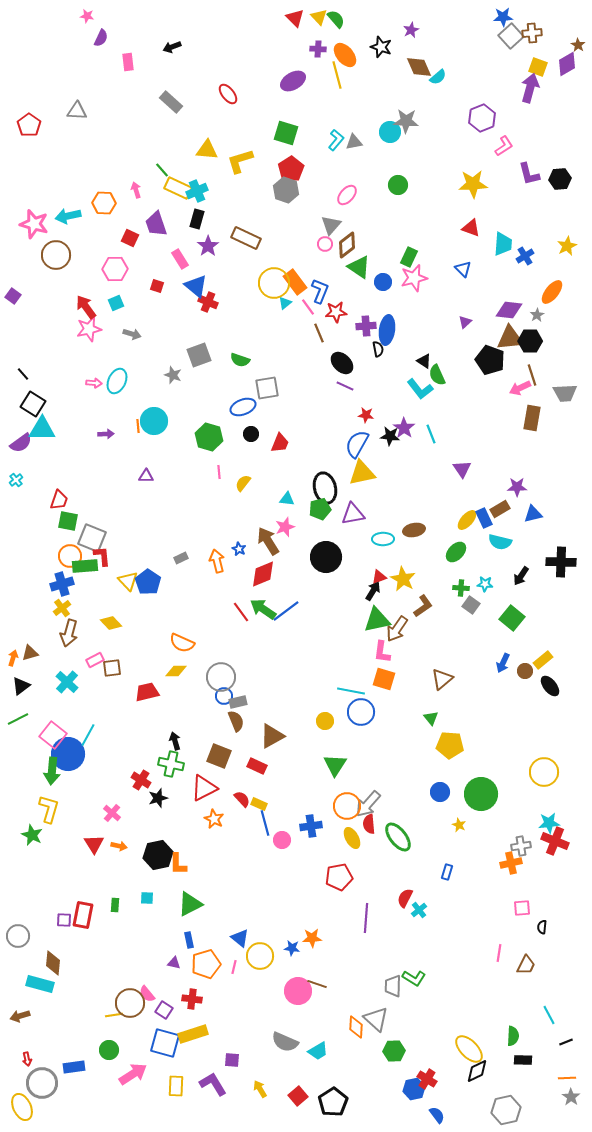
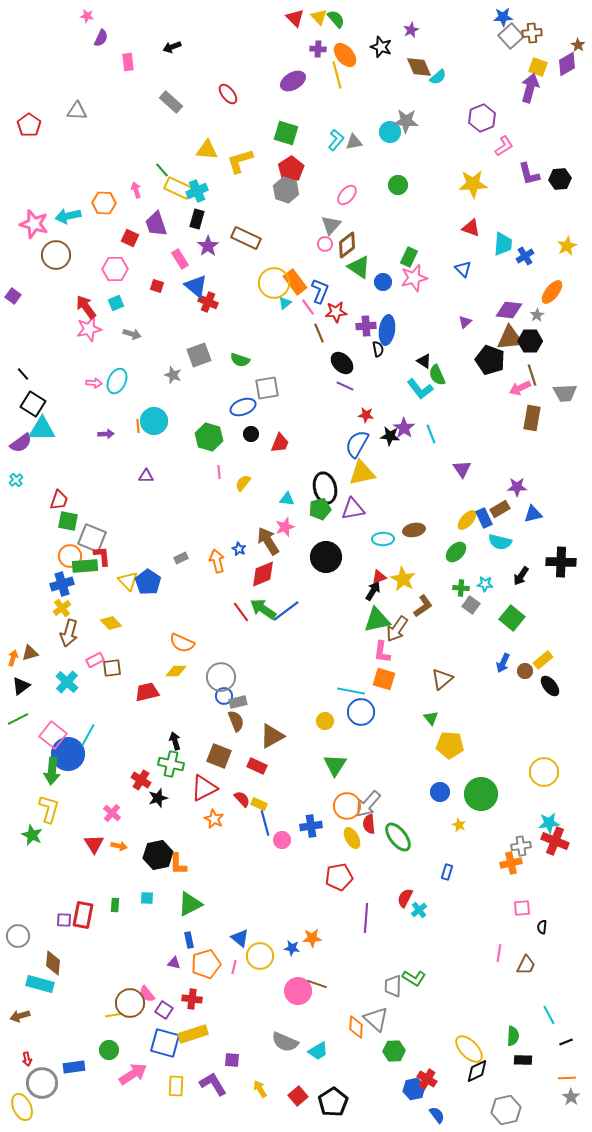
purple triangle at (353, 514): moved 5 px up
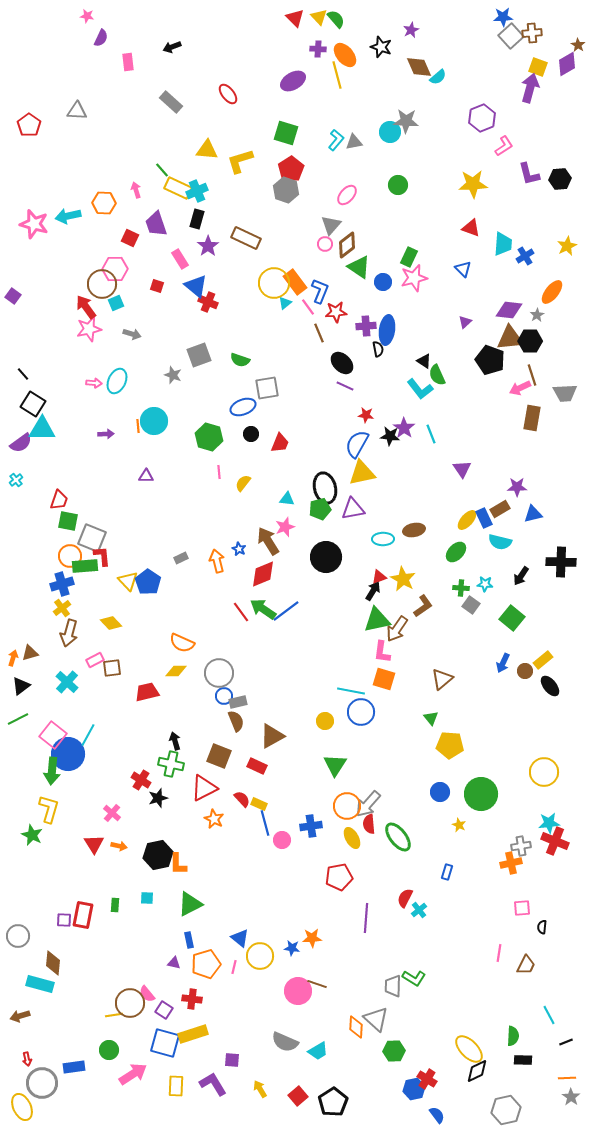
brown circle at (56, 255): moved 46 px right, 29 px down
gray circle at (221, 677): moved 2 px left, 4 px up
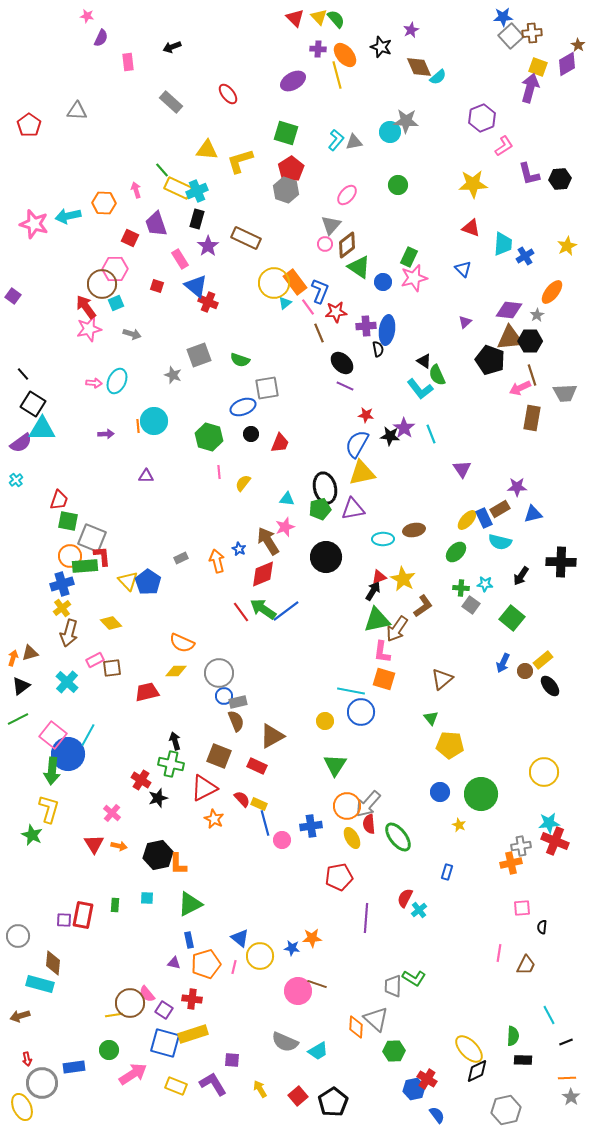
yellow rectangle at (176, 1086): rotated 70 degrees counterclockwise
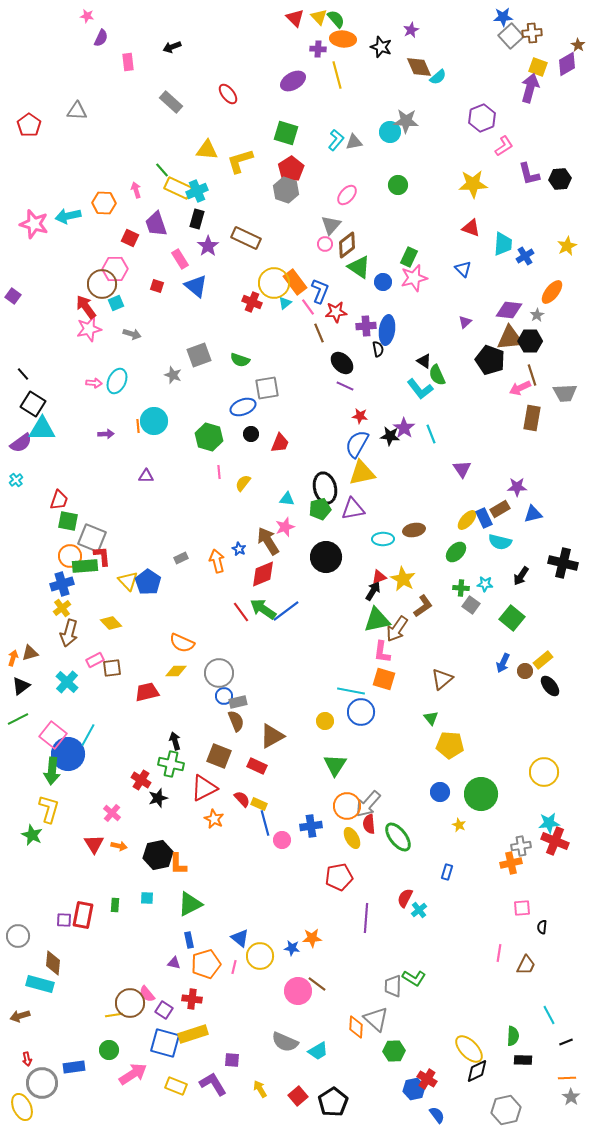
orange ellipse at (345, 55): moved 2 px left, 16 px up; rotated 45 degrees counterclockwise
red cross at (208, 302): moved 44 px right
red star at (366, 415): moved 6 px left, 1 px down
black cross at (561, 562): moved 2 px right, 1 px down; rotated 12 degrees clockwise
brown line at (317, 984): rotated 18 degrees clockwise
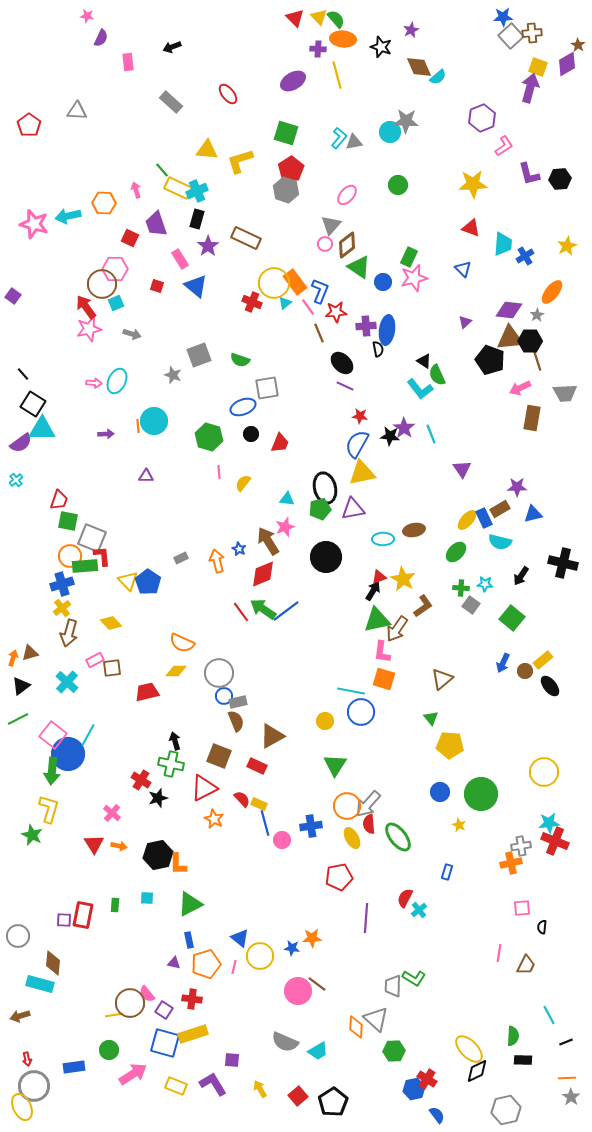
cyan L-shape at (336, 140): moved 3 px right, 2 px up
brown line at (532, 375): moved 5 px right, 15 px up
gray circle at (42, 1083): moved 8 px left, 3 px down
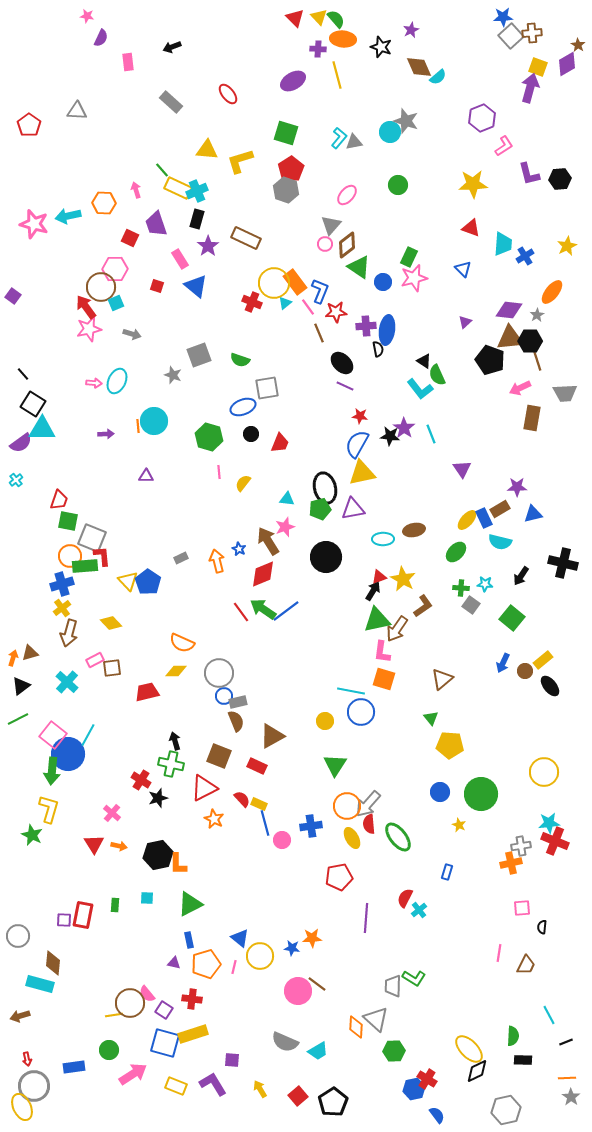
gray star at (406, 121): rotated 15 degrees clockwise
brown circle at (102, 284): moved 1 px left, 3 px down
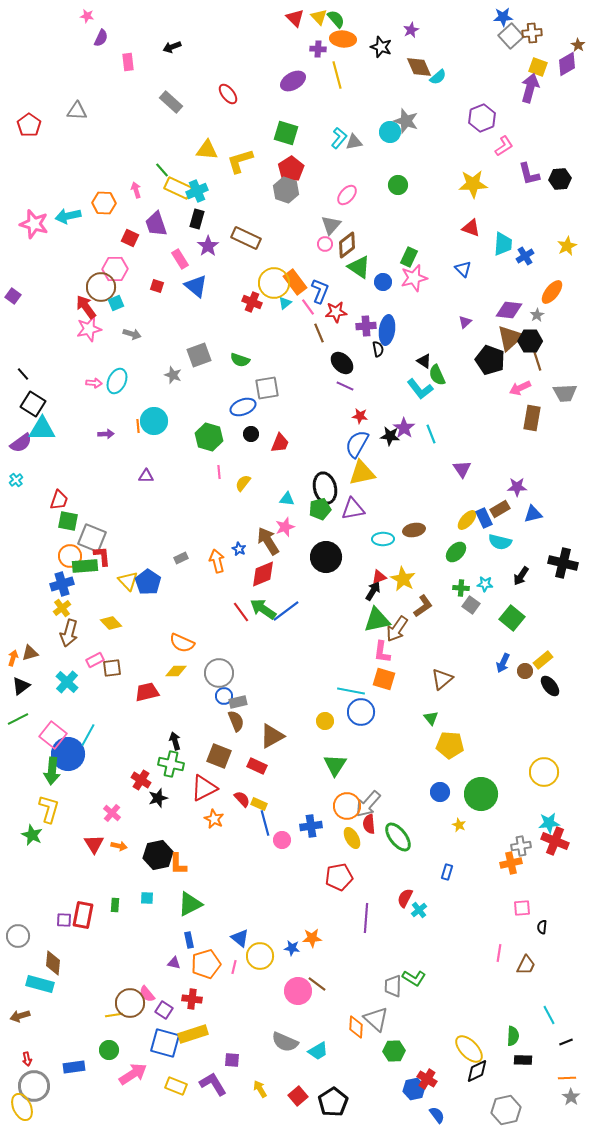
brown triangle at (510, 338): rotated 36 degrees counterclockwise
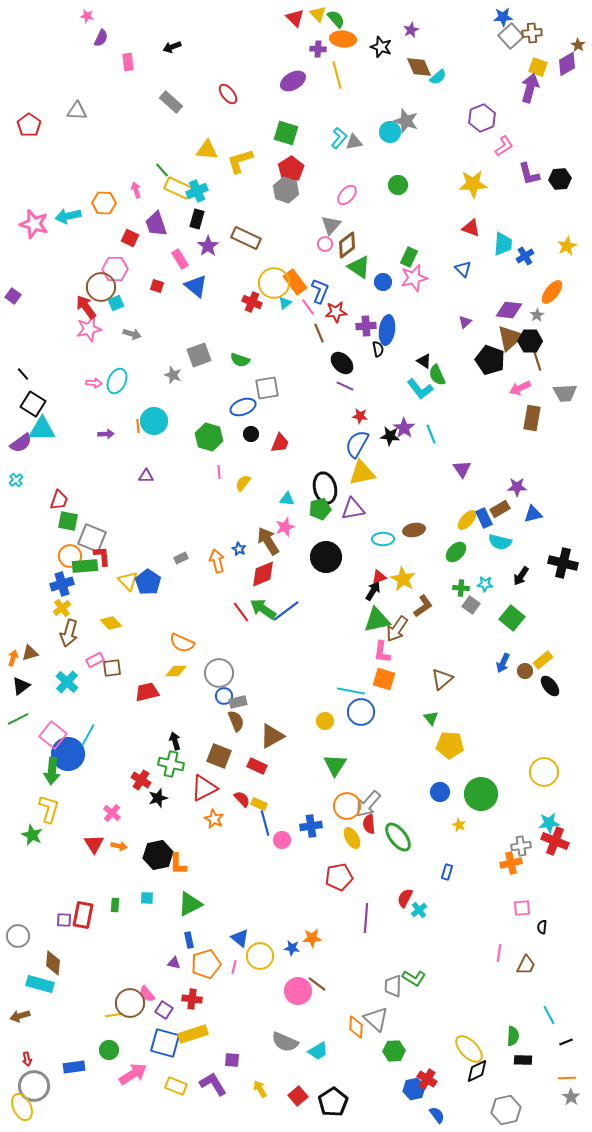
yellow triangle at (319, 17): moved 1 px left, 3 px up
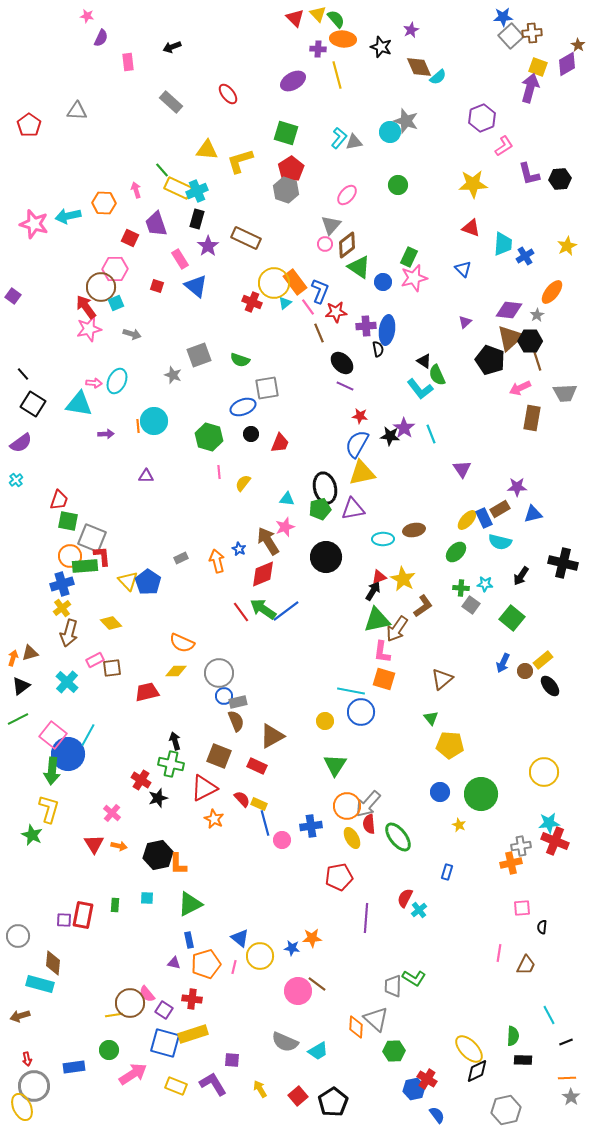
cyan triangle at (42, 429): moved 37 px right, 25 px up; rotated 8 degrees clockwise
